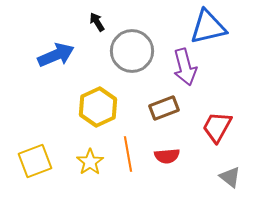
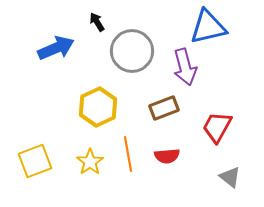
blue arrow: moved 7 px up
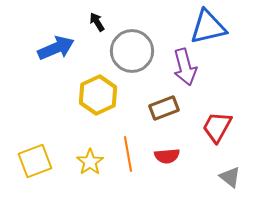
yellow hexagon: moved 12 px up
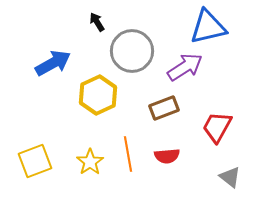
blue arrow: moved 3 px left, 15 px down; rotated 6 degrees counterclockwise
purple arrow: rotated 108 degrees counterclockwise
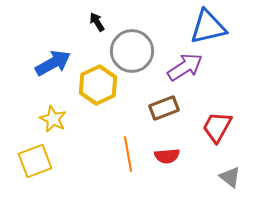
yellow hexagon: moved 10 px up
yellow star: moved 37 px left, 43 px up; rotated 12 degrees counterclockwise
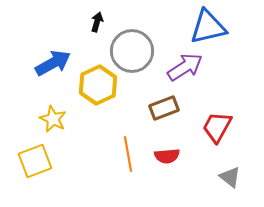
black arrow: rotated 48 degrees clockwise
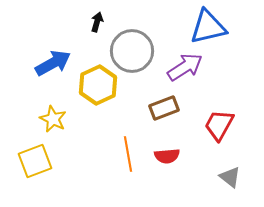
red trapezoid: moved 2 px right, 2 px up
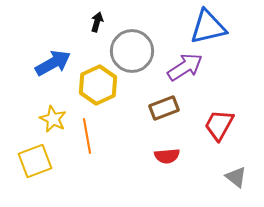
orange line: moved 41 px left, 18 px up
gray triangle: moved 6 px right
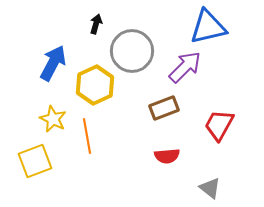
black arrow: moved 1 px left, 2 px down
blue arrow: rotated 33 degrees counterclockwise
purple arrow: rotated 12 degrees counterclockwise
yellow hexagon: moved 3 px left
gray triangle: moved 26 px left, 11 px down
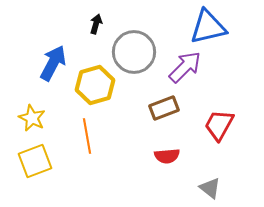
gray circle: moved 2 px right, 1 px down
yellow hexagon: rotated 9 degrees clockwise
yellow star: moved 21 px left, 1 px up
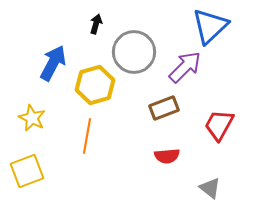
blue triangle: moved 2 px right, 1 px up; rotated 30 degrees counterclockwise
orange line: rotated 20 degrees clockwise
yellow square: moved 8 px left, 10 px down
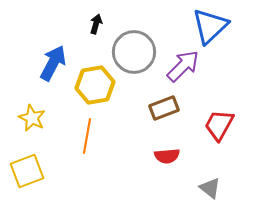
purple arrow: moved 2 px left, 1 px up
yellow hexagon: rotated 6 degrees clockwise
